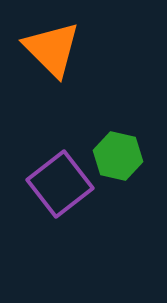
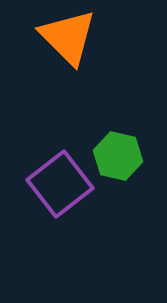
orange triangle: moved 16 px right, 12 px up
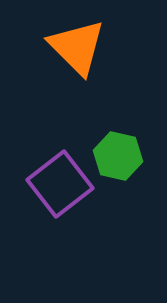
orange triangle: moved 9 px right, 10 px down
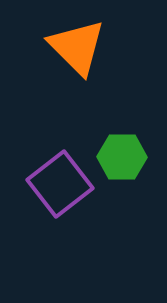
green hexagon: moved 4 px right, 1 px down; rotated 12 degrees counterclockwise
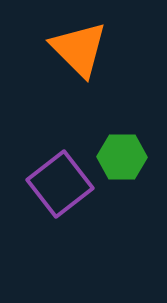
orange triangle: moved 2 px right, 2 px down
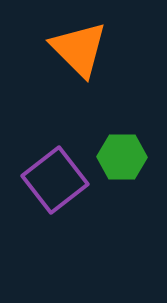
purple square: moved 5 px left, 4 px up
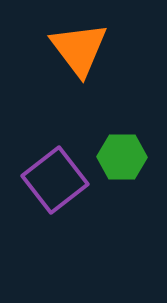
orange triangle: rotated 8 degrees clockwise
